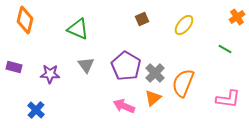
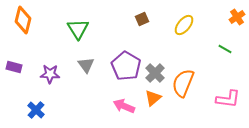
orange diamond: moved 2 px left
green triangle: rotated 35 degrees clockwise
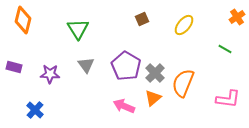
blue cross: moved 1 px left
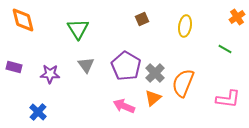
orange diamond: rotated 28 degrees counterclockwise
yellow ellipse: moved 1 px right, 1 px down; rotated 30 degrees counterclockwise
blue cross: moved 3 px right, 2 px down
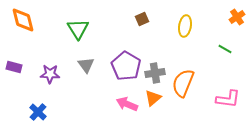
gray cross: rotated 36 degrees clockwise
pink arrow: moved 3 px right, 2 px up
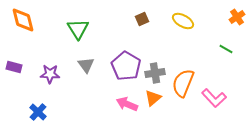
yellow ellipse: moved 2 px left, 5 px up; rotated 70 degrees counterclockwise
green line: moved 1 px right
pink L-shape: moved 14 px left, 1 px up; rotated 40 degrees clockwise
